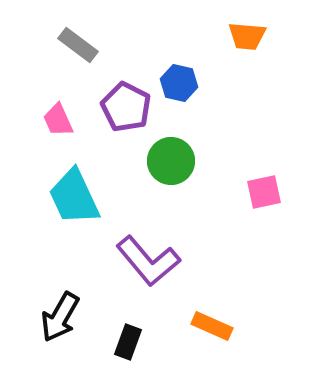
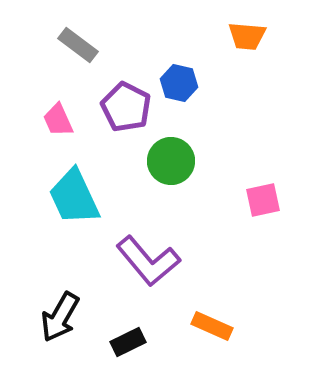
pink square: moved 1 px left, 8 px down
black rectangle: rotated 44 degrees clockwise
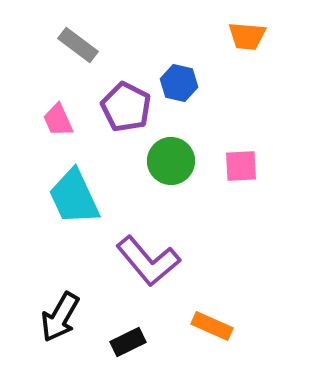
pink square: moved 22 px left, 34 px up; rotated 9 degrees clockwise
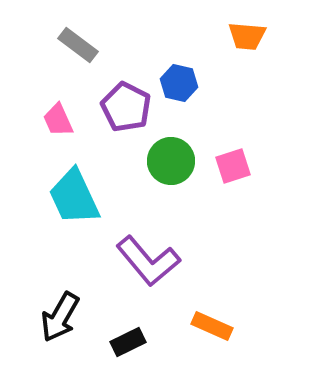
pink square: moved 8 px left; rotated 15 degrees counterclockwise
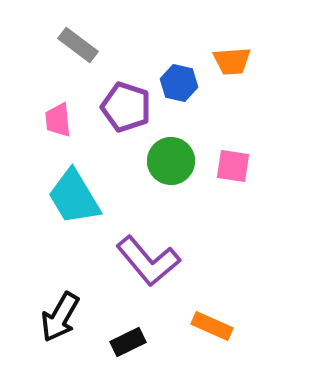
orange trapezoid: moved 15 px left, 25 px down; rotated 9 degrees counterclockwise
purple pentagon: rotated 9 degrees counterclockwise
pink trapezoid: rotated 18 degrees clockwise
pink square: rotated 27 degrees clockwise
cyan trapezoid: rotated 6 degrees counterclockwise
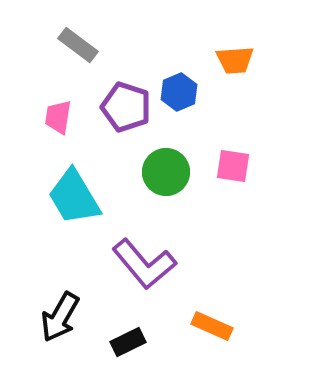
orange trapezoid: moved 3 px right, 1 px up
blue hexagon: moved 9 px down; rotated 24 degrees clockwise
pink trapezoid: moved 3 px up; rotated 15 degrees clockwise
green circle: moved 5 px left, 11 px down
purple L-shape: moved 4 px left, 3 px down
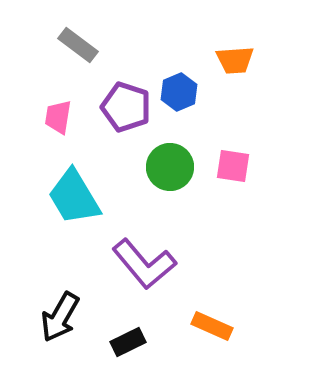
green circle: moved 4 px right, 5 px up
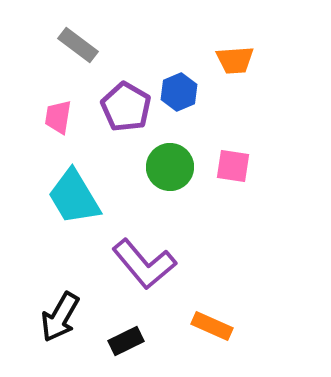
purple pentagon: rotated 12 degrees clockwise
black rectangle: moved 2 px left, 1 px up
